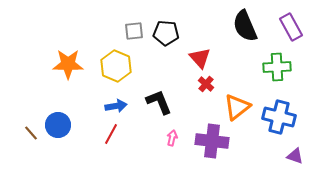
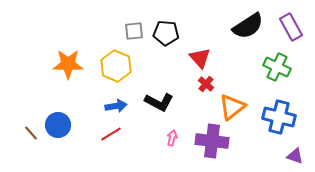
black semicircle: moved 3 px right; rotated 100 degrees counterclockwise
green cross: rotated 28 degrees clockwise
black L-shape: rotated 140 degrees clockwise
orange triangle: moved 5 px left
red line: rotated 30 degrees clockwise
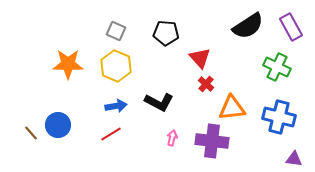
gray square: moved 18 px left; rotated 30 degrees clockwise
orange triangle: moved 1 px down; rotated 32 degrees clockwise
purple triangle: moved 1 px left, 3 px down; rotated 12 degrees counterclockwise
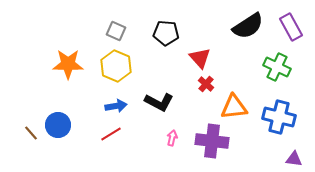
orange triangle: moved 2 px right, 1 px up
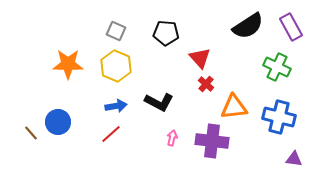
blue circle: moved 3 px up
red line: rotated 10 degrees counterclockwise
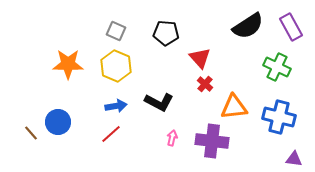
red cross: moved 1 px left
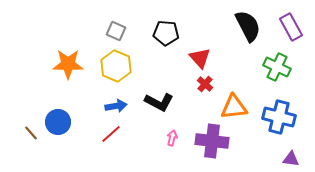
black semicircle: rotated 84 degrees counterclockwise
purple triangle: moved 3 px left
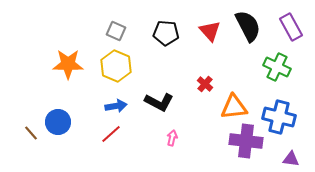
red triangle: moved 10 px right, 27 px up
purple cross: moved 34 px right
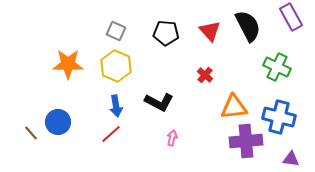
purple rectangle: moved 10 px up
red cross: moved 9 px up
blue arrow: rotated 90 degrees clockwise
purple cross: rotated 12 degrees counterclockwise
